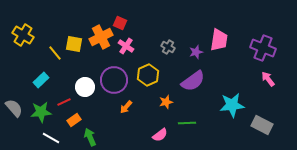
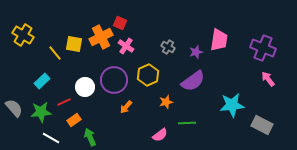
cyan rectangle: moved 1 px right, 1 px down
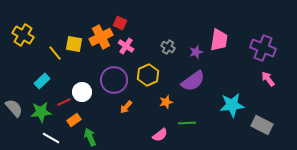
white circle: moved 3 px left, 5 px down
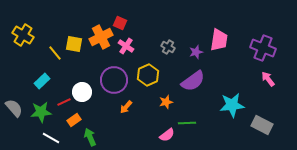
pink semicircle: moved 7 px right
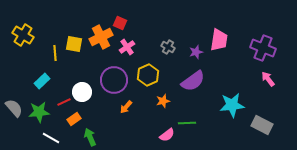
pink cross: moved 1 px right, 1 px down; rotated 21 degrees clockwise
yellow line: rotated 35 degrees clockwise
orange star: moved 3 px left, 1 px up
green star: moved 2 px left
orange rectangle: moved 1 px up
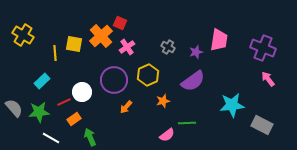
orange cross: moved 1 px up; rotated 15 degrees counterclockwise
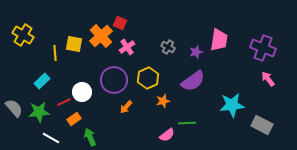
yellow hexagon: moved 3 px down
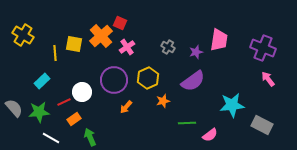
pink semicircle: moved 43 px right
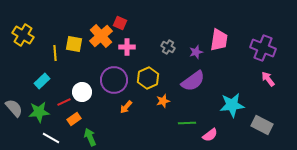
pink cross: rotated 35 degrees clockwise
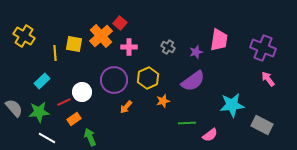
red square: rotated 16 degrees clockwise
yellow cross: moved 1 px right, 1 px down
pink cross: moved 2 px right
white line: moved 4 px left
